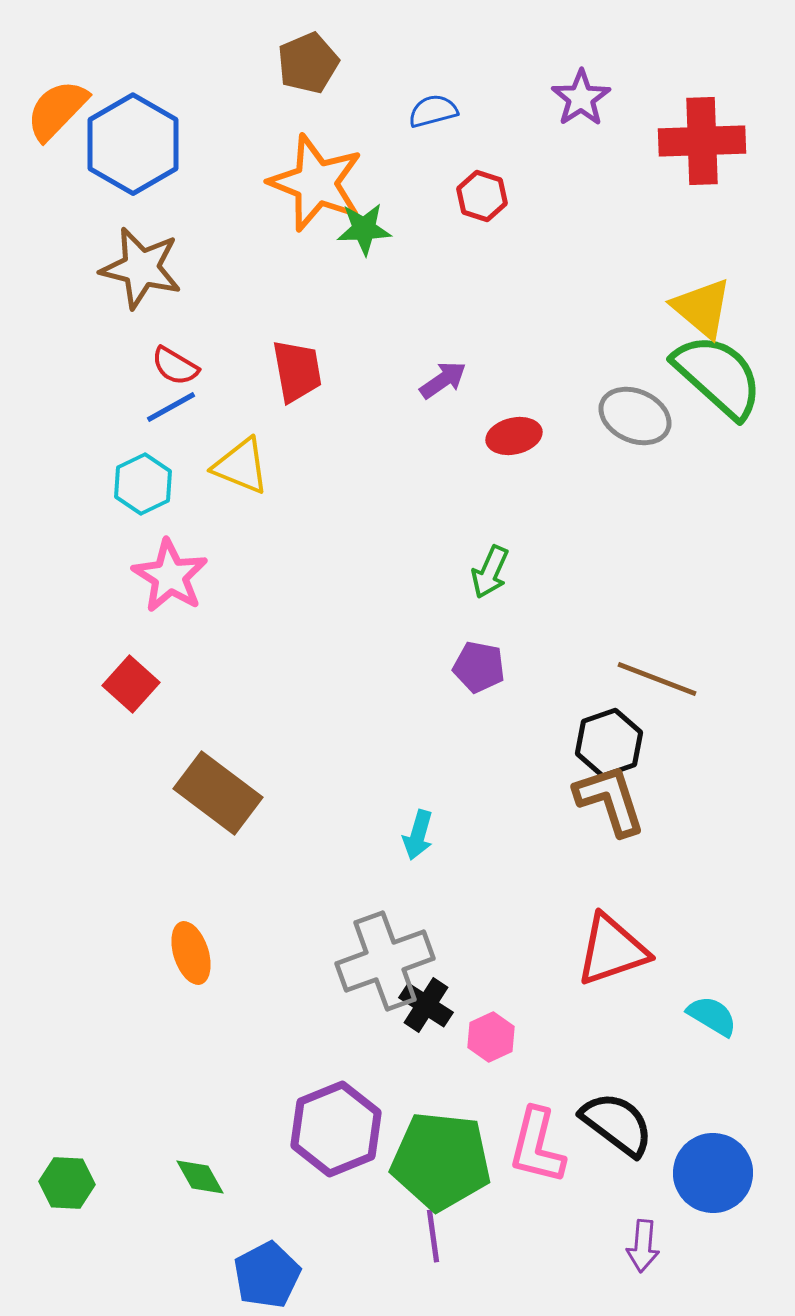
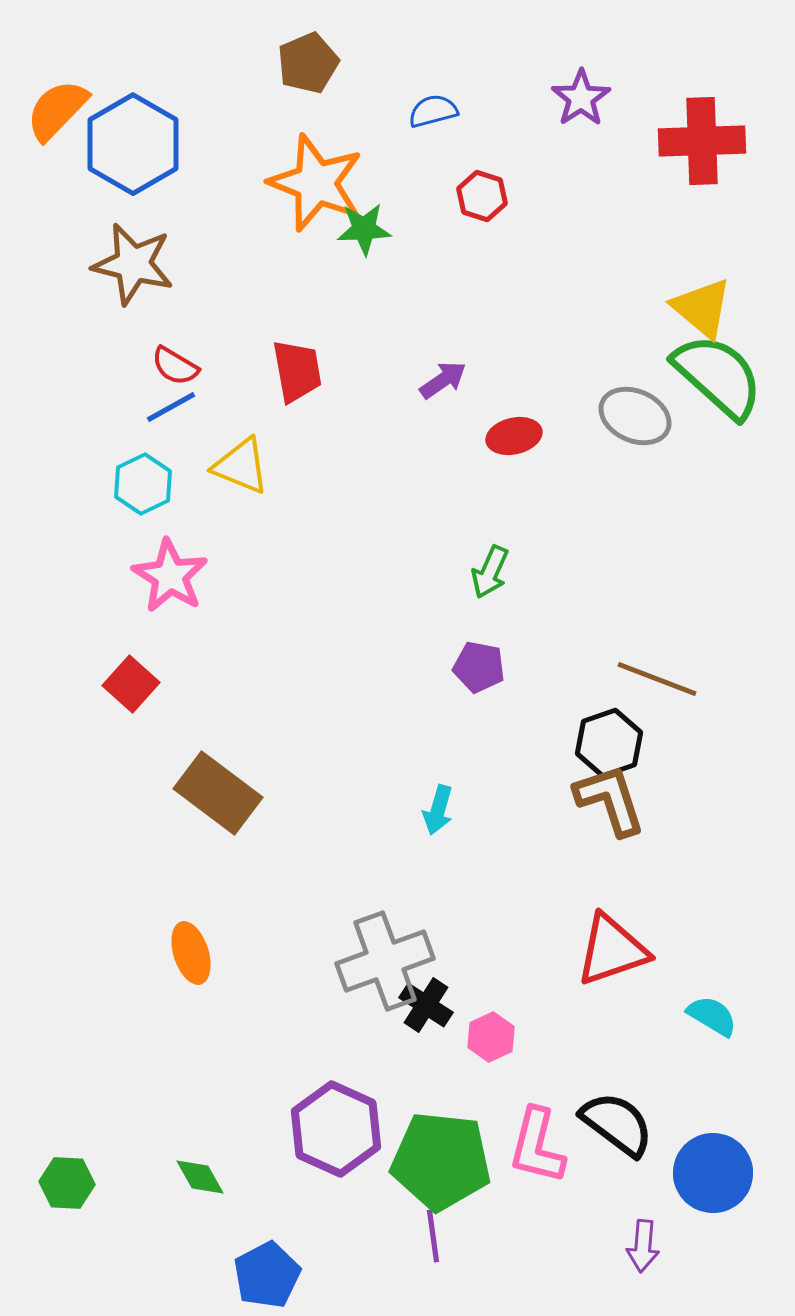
brown star at (141, 268): moved 8 px left, 4 px up
cyan arrow at (418, 835): moved 20 px right, 25 px up
purple hexagon at (336, 1129): rotated 14 degrees counterclockwise
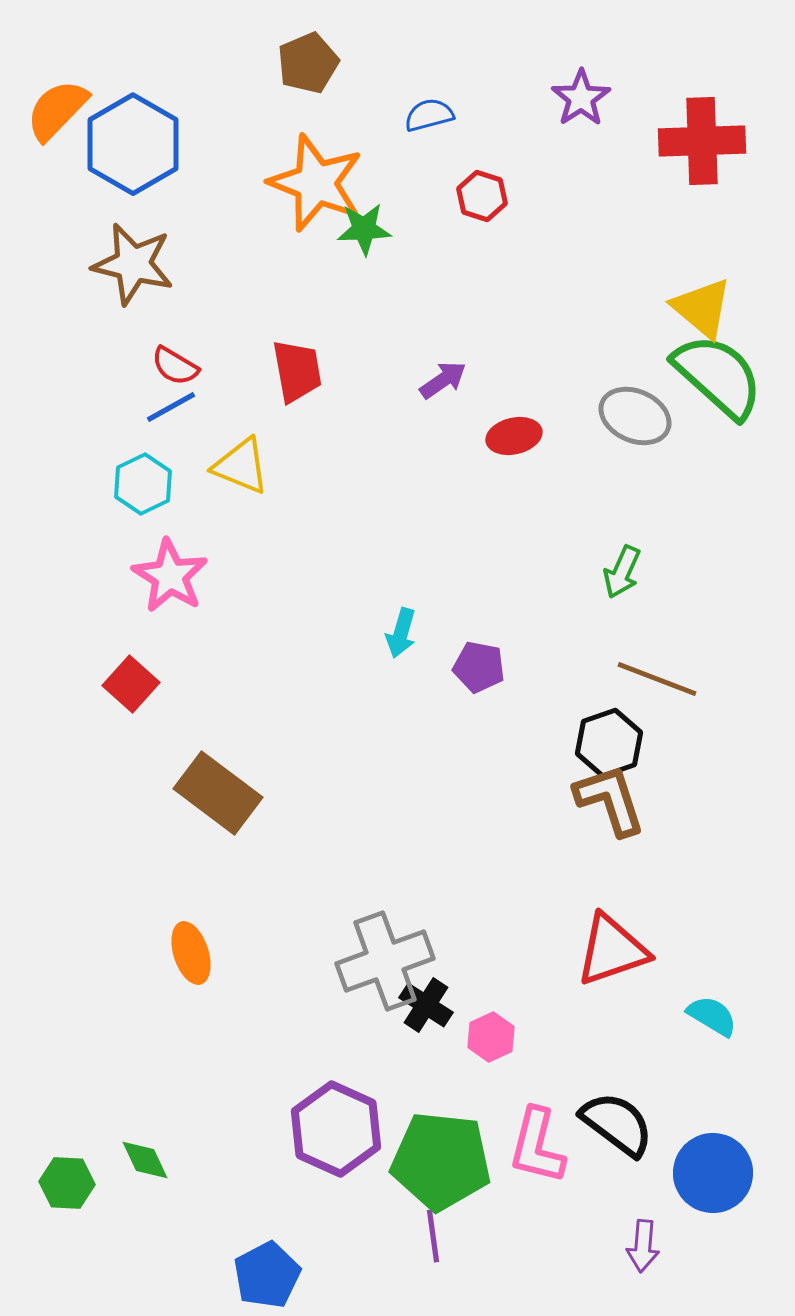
blue semicircle at (433, 111): moved 4 px left, 4 px down
green arrow at (490, 572): moved 132 px right
cyan arrow at (438, 810): moved 37 px left, 177 px up
green diamond at (200, 1177): moved 55 px left, 17 px up; rotated 4 degrees clockwise
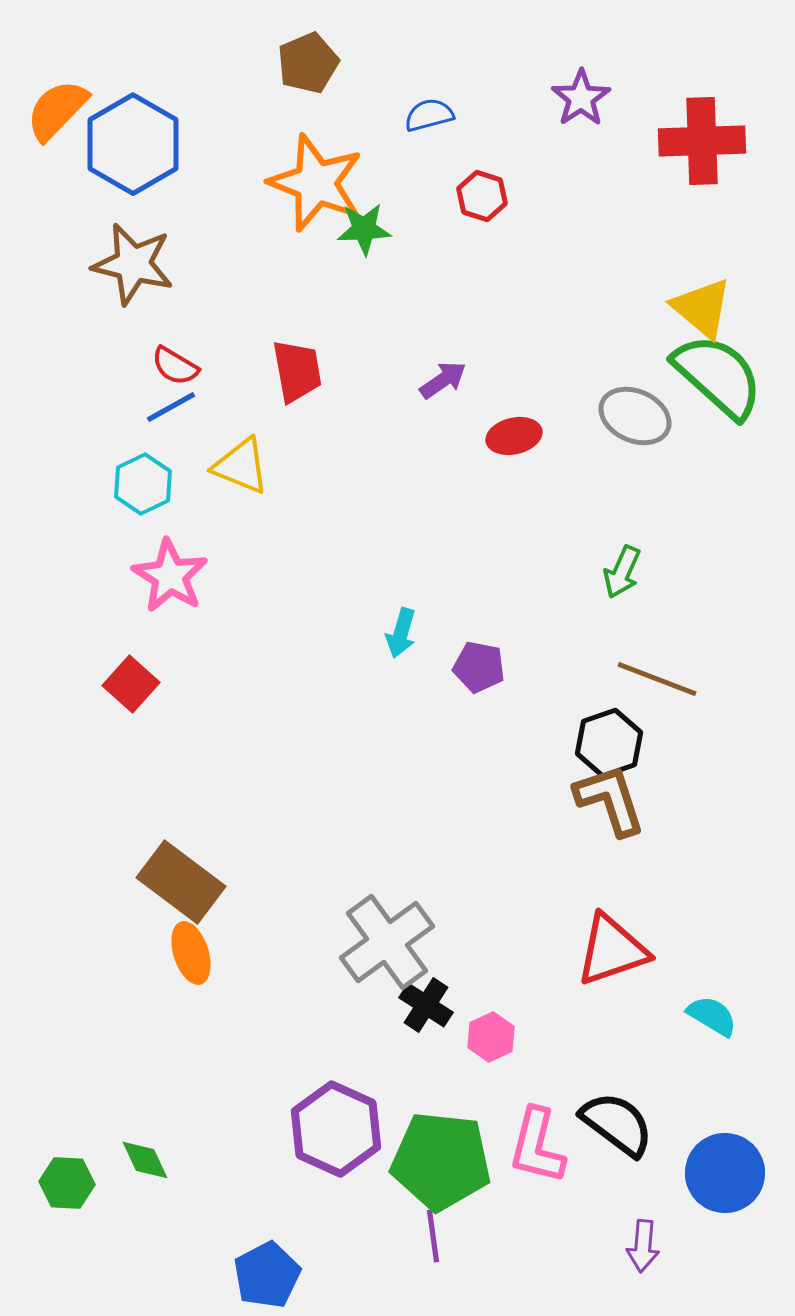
brown rectangle at (218, 793): moved 37 px left, 89 px down
gray cross at (385, 961): moved 2 px right, 19 px up; rotated 16 degrees counterclockwise
blue circle at (713, 1173): moved 12 px right
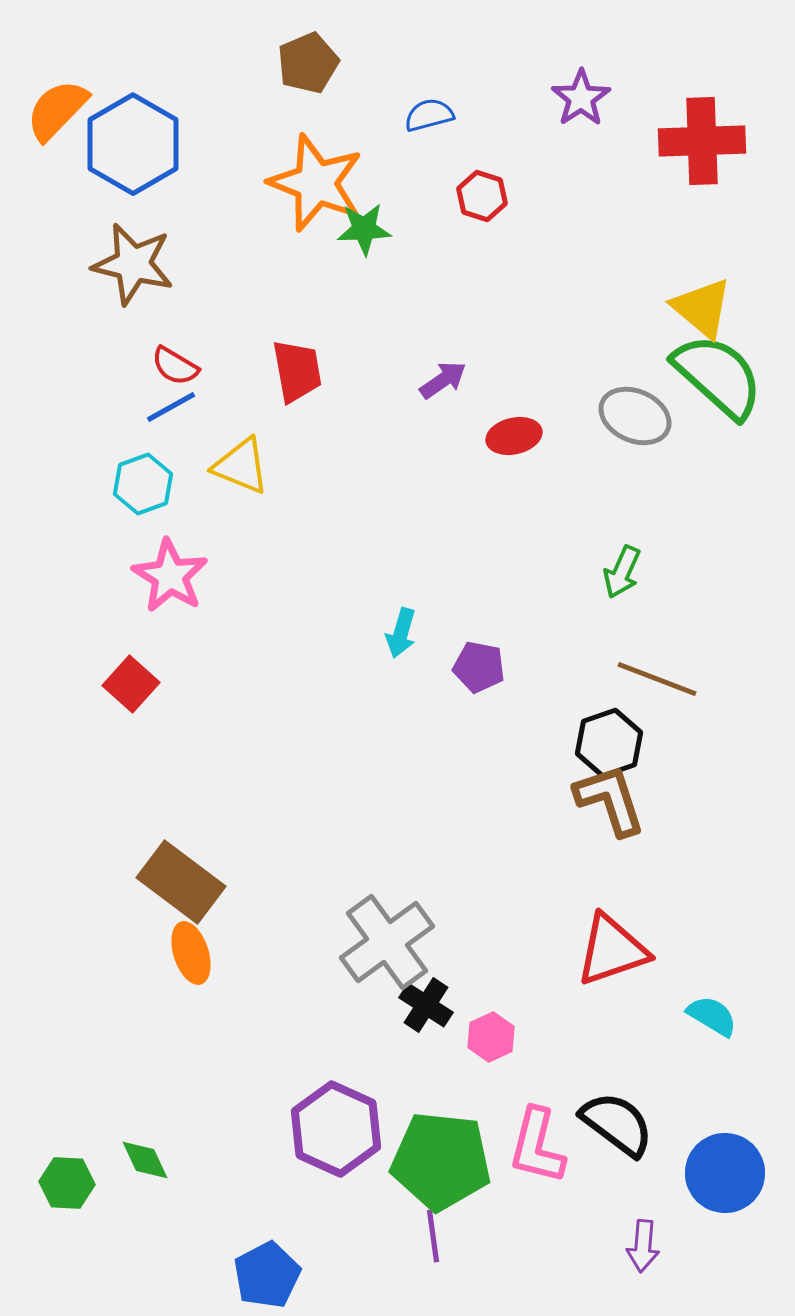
cyan hexagon at (143, 484): rotated 6 degrees clockwise
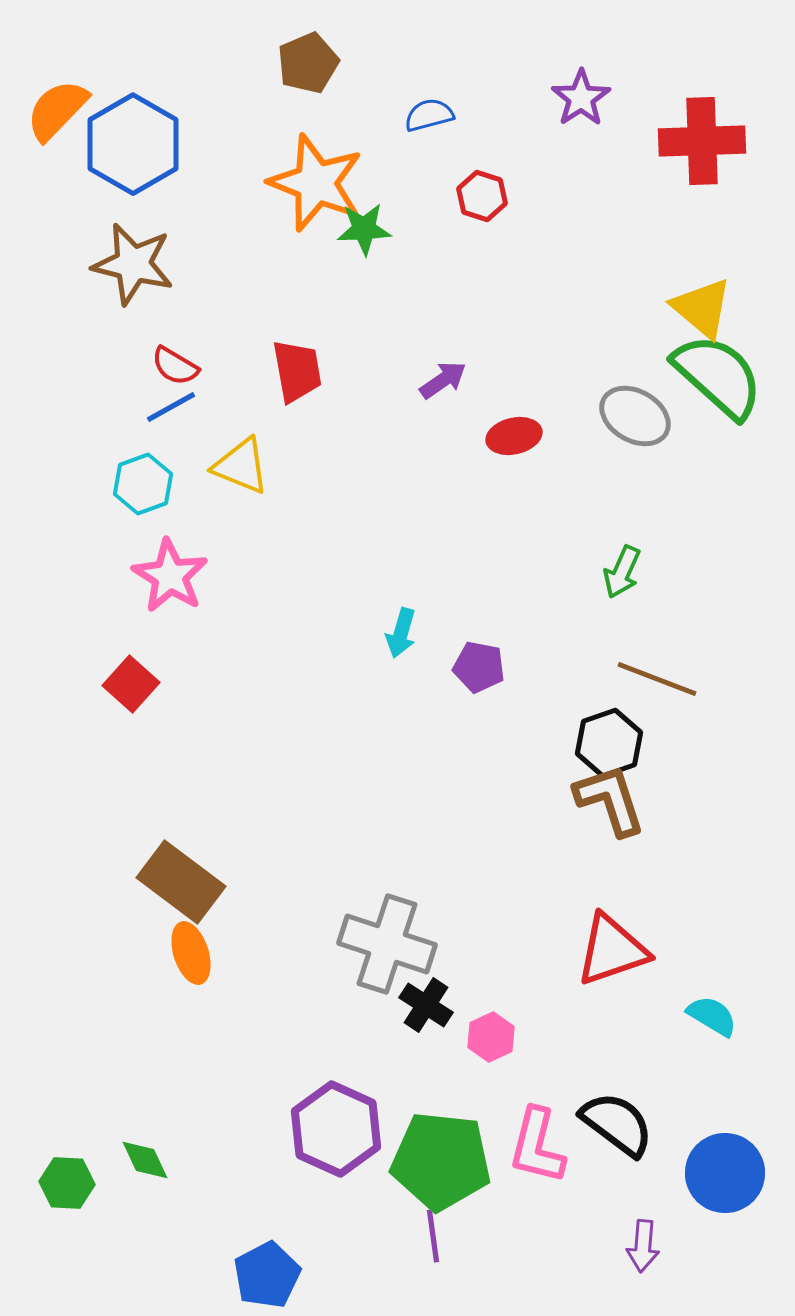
gray ellipse at (635, 416): rotated 6 degrees clockwise
gray cross at (387, 942): moved 2 px down; rotated 36 degrees counterclockwise
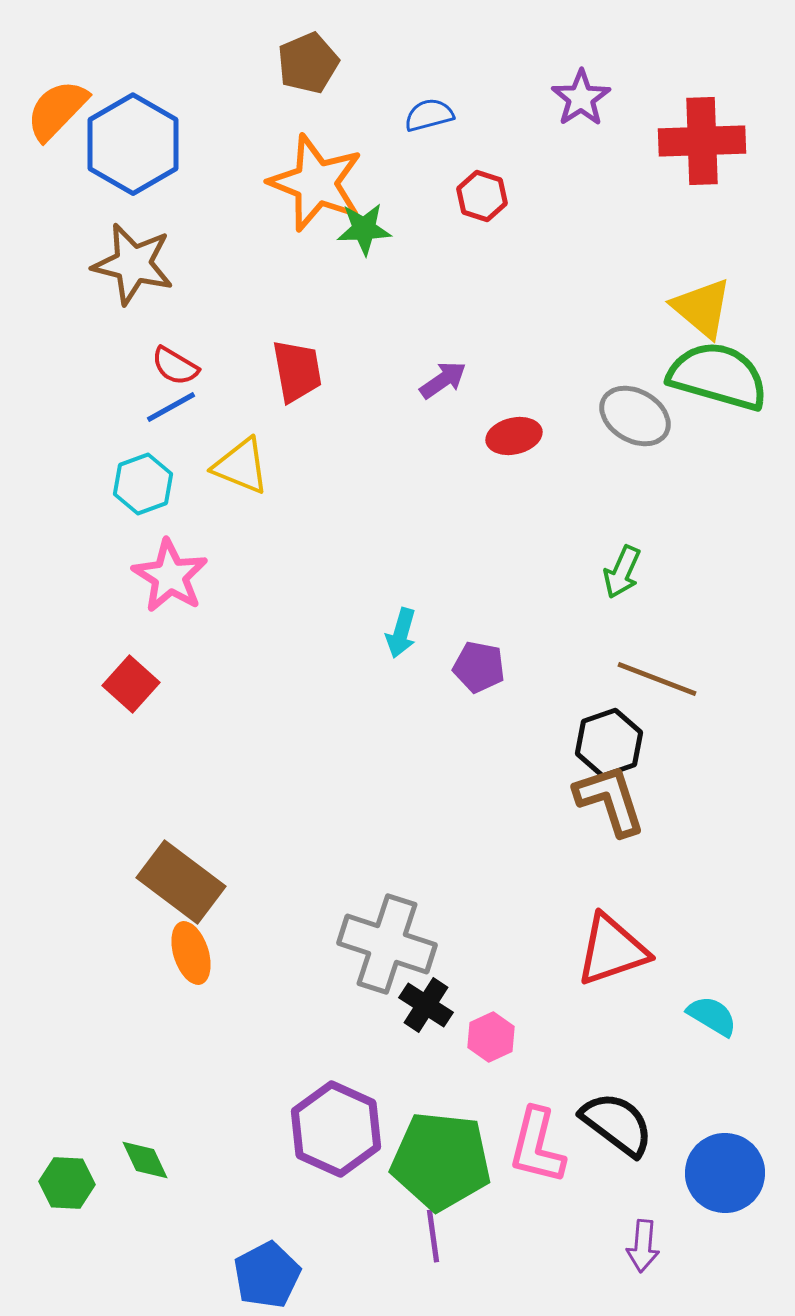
green semicircle at (718, 376): rotated 26 degrees counterclockwise
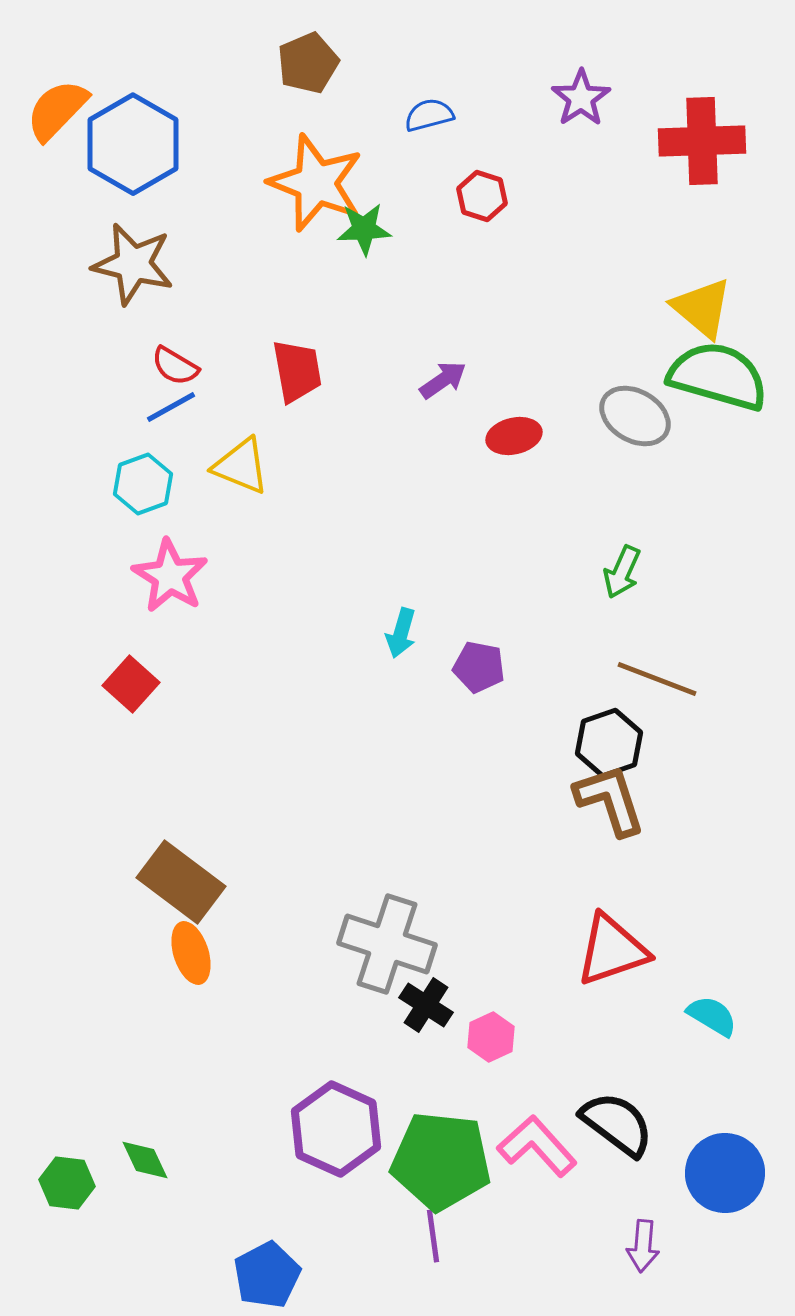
pink L-shape at (537, 1146): rotated 124 degrees clockwise
green hexagon at (67, 1183): rotated 4 degrees clockwise
